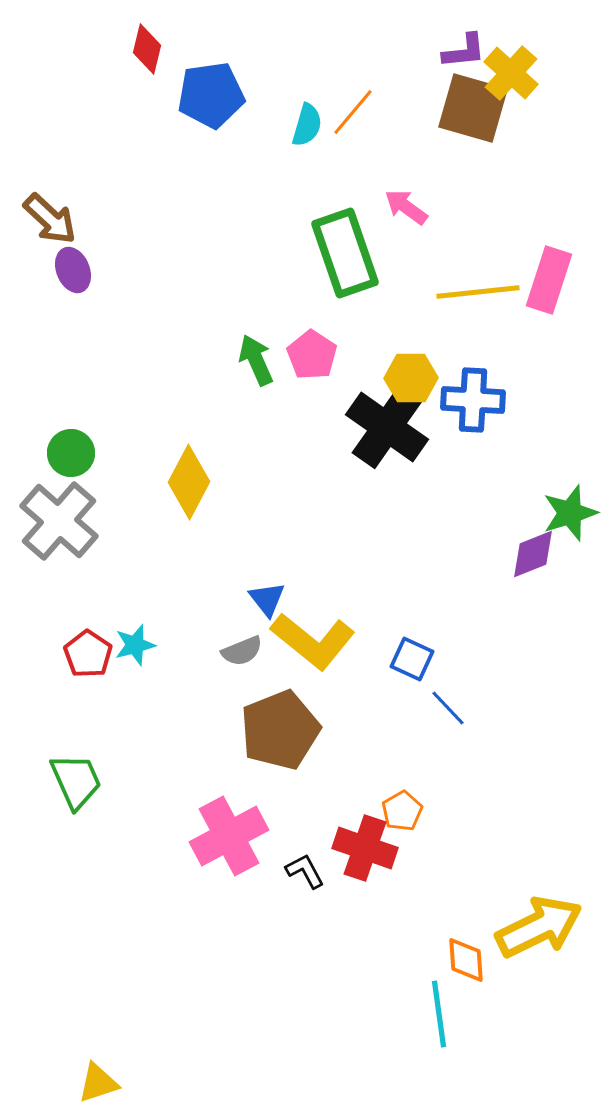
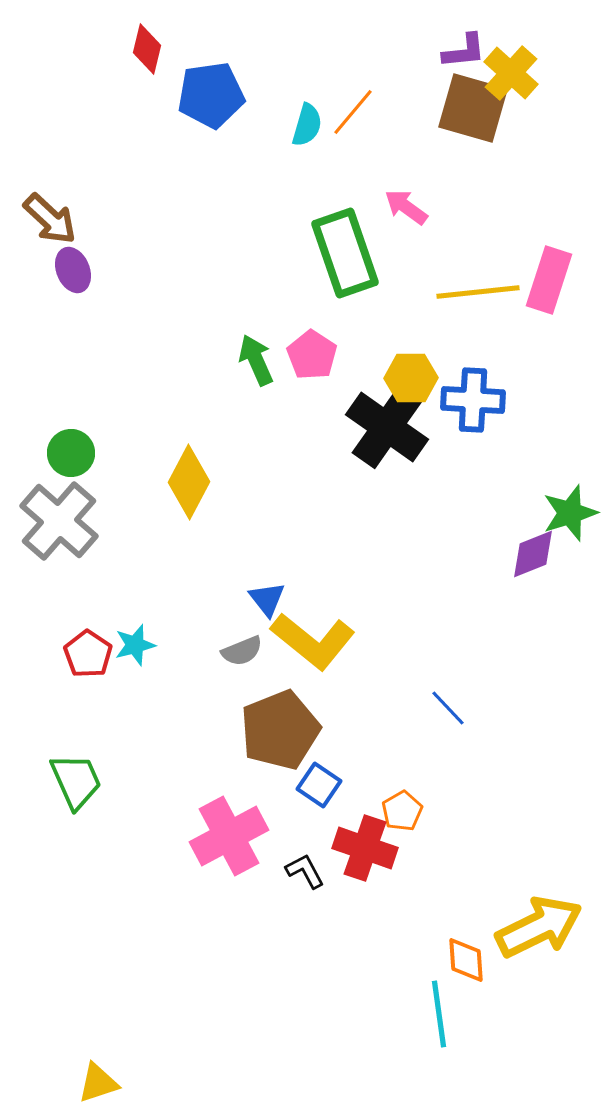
blue square: moved 93 px left, 126 px down; rotated 9 degrees clockwise
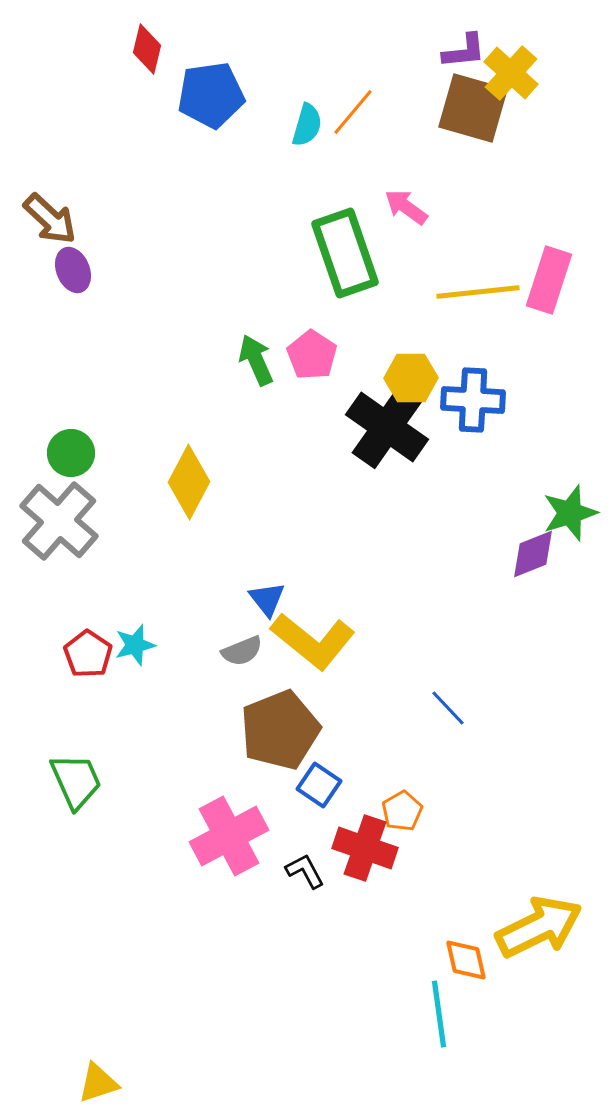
orange diamond: rotated 9 degrees counterclockwise
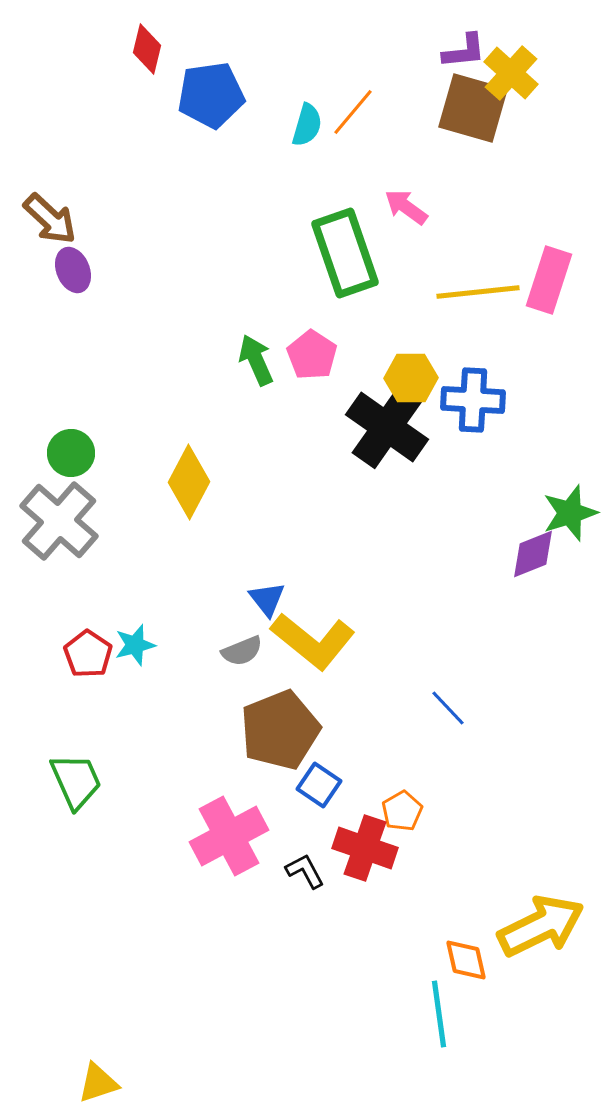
yellow arrow: moved 2 px right, 1 px up
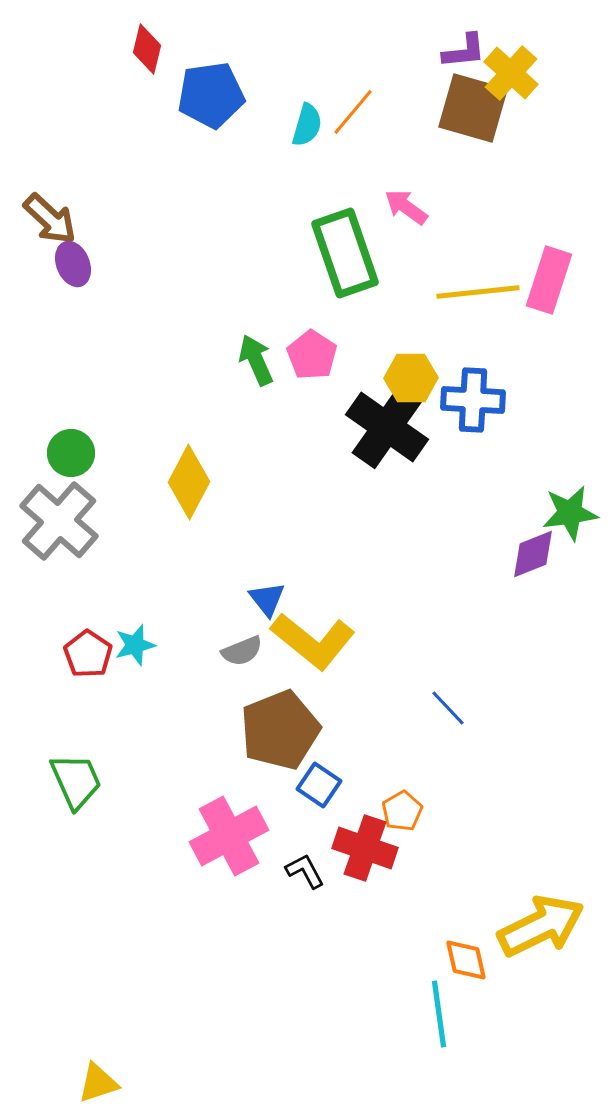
purple ellipse: moved 6 px up
green star: rotated 10 degrees clockwise
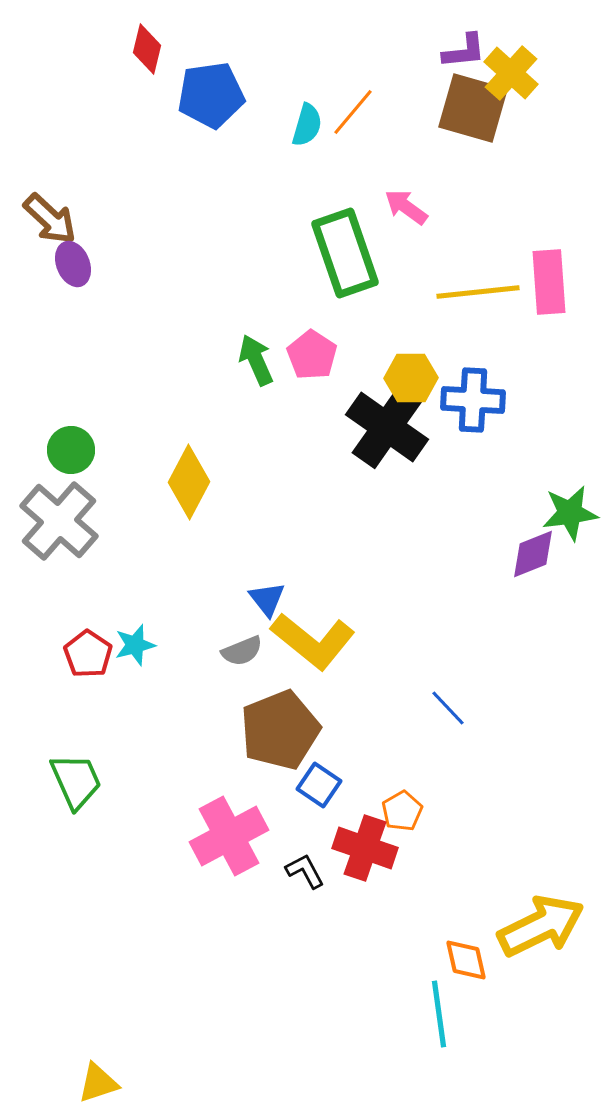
pink rectangle: moved 2 px down; rotated 22 degrees counterclockwise
green circle: moved 3 px up
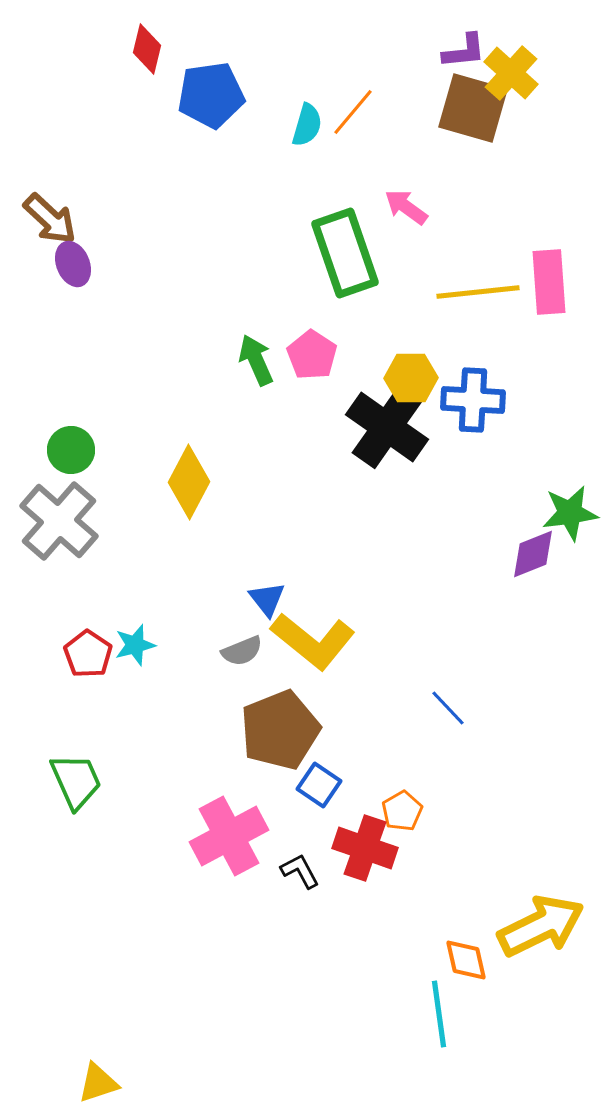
black L-shape: moved 5 px left
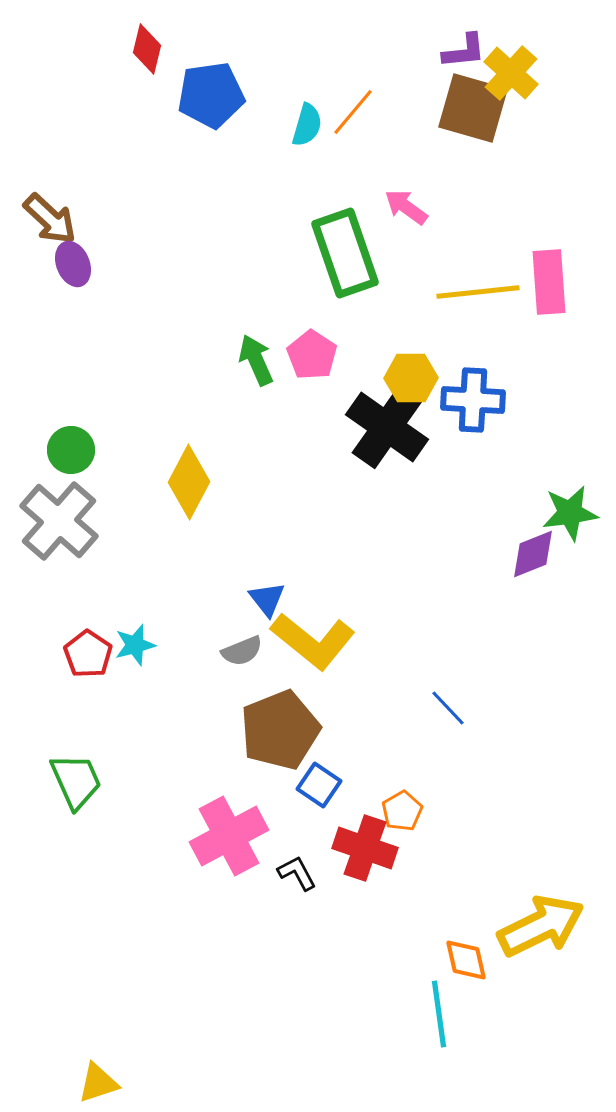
black L-shape: moved 3 px left, 2 px down
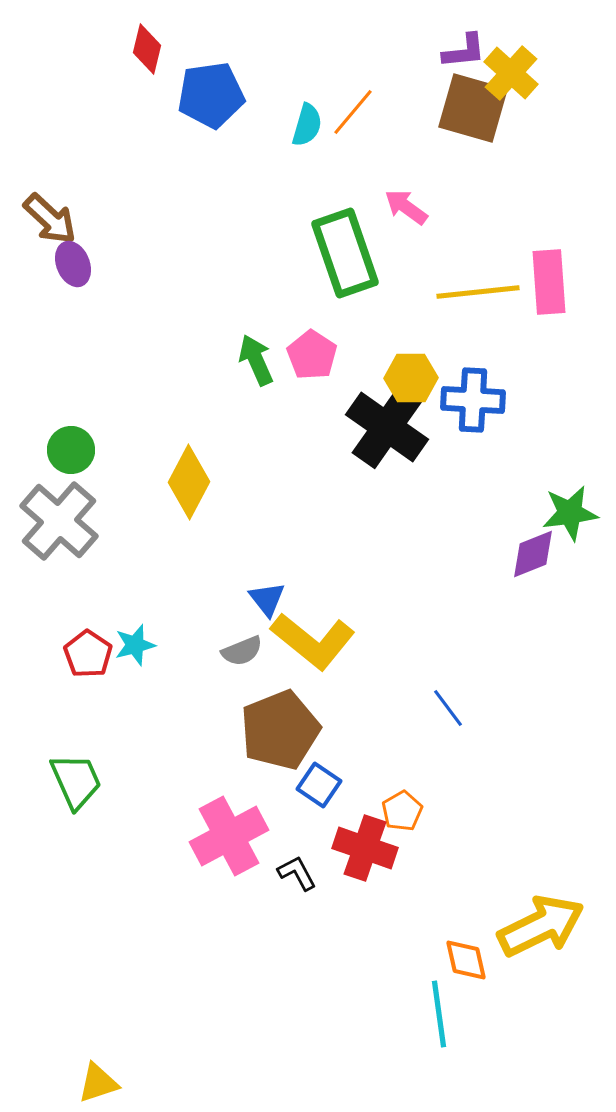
blue line: rotated 6 degrees clockwise
